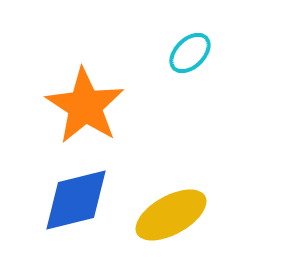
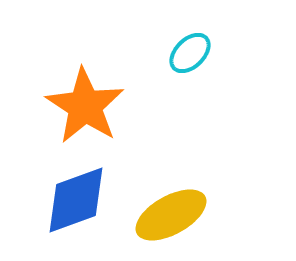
blue diamond: rotated 6 degrees counterclockwise
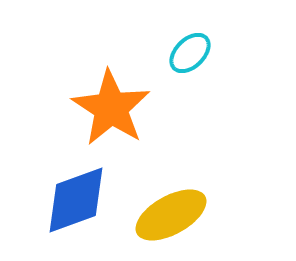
orange star: moved 26 px right, 2 px down
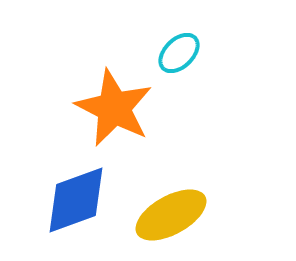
cyan ellipse: moved 11 px left
orange star: moved 3 px right; rotated 6 degrees counterclockwise
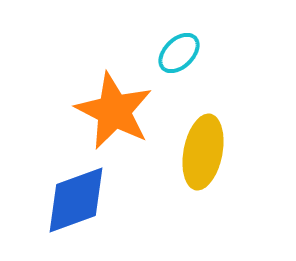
orange star: moved 3 px down
yellow ellipse: moved 32 px right, 63 px up; rotated 50 degrees counterclockwise
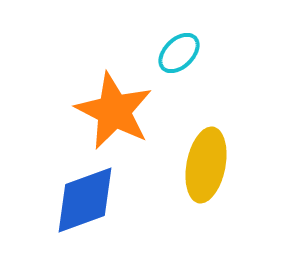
yellow ellipse: moved 3 px right, 13 px down
blue diamond: moved 9 px right
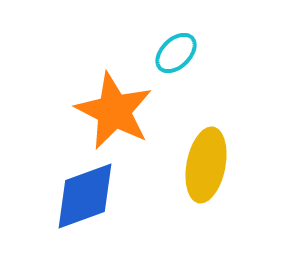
cyan ellipse: moved 3 px left
blue diamond: moved 4 px up
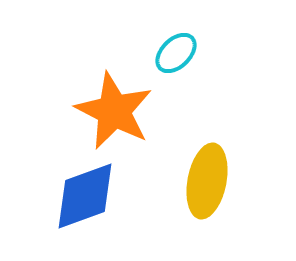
yellow ellipse: moved 1 px right, 16 px down
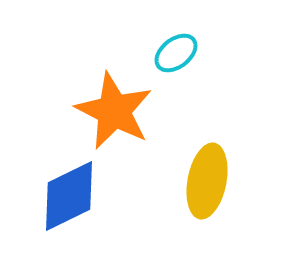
cyan ellipse: rotated 6 degrees clockwise
blue diamond: moved 16 px left; rotated 6 degrees counterclockwise
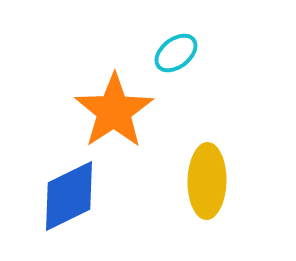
orange star: rotated 12 degrees clockwise
yellow ellipse: rotated 10 degrees counterclockwise
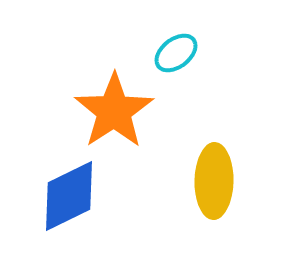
yellow ellipse: moved 7 px right
